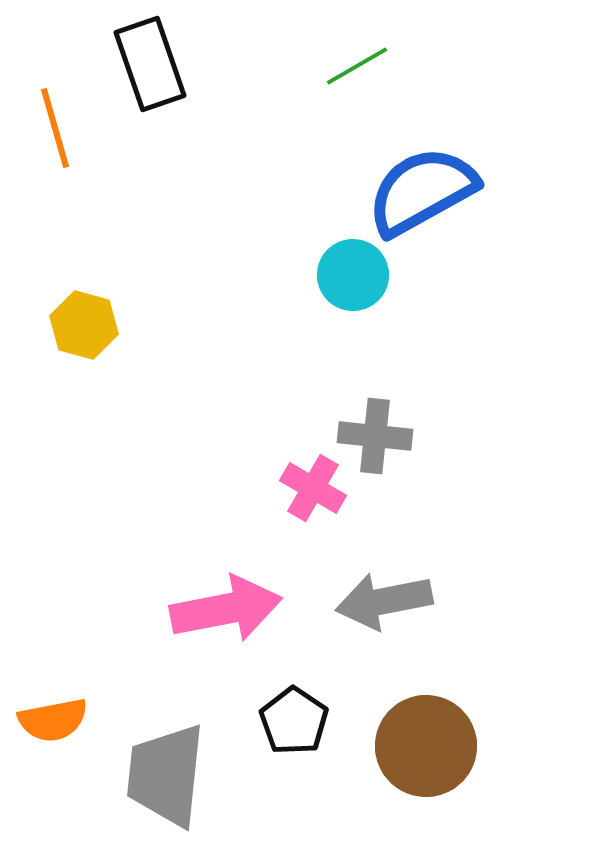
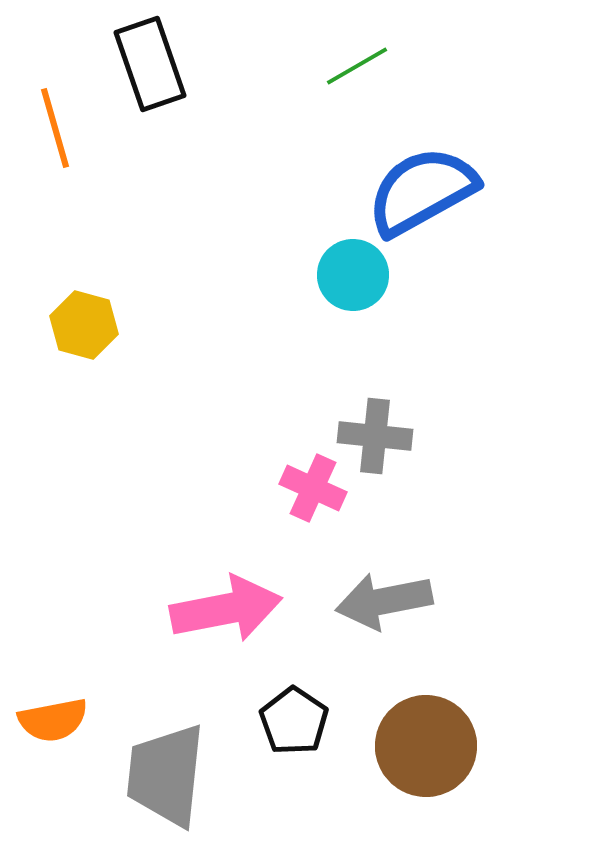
pink cross: rotated 6 degrees counterclockwise
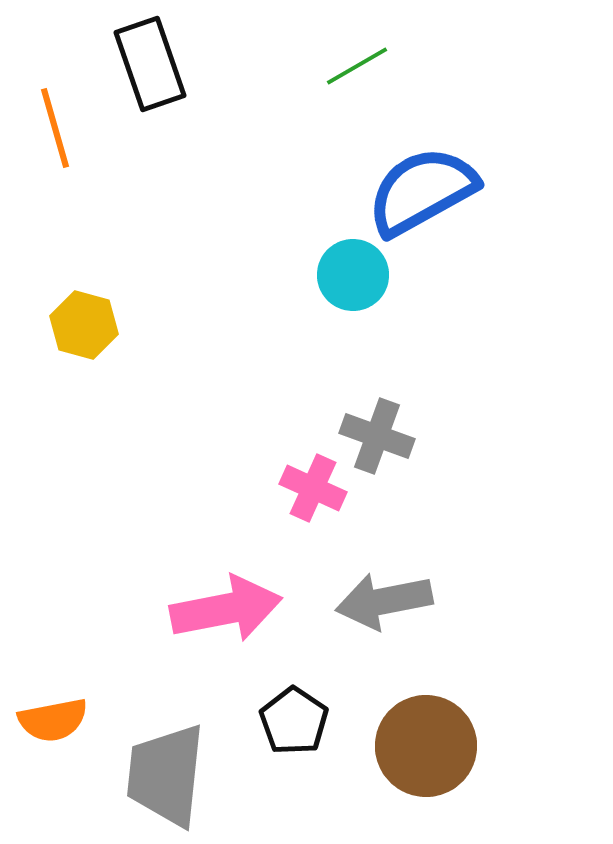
gray cross: moved 2 px right; rotated 14 degrees clockwise
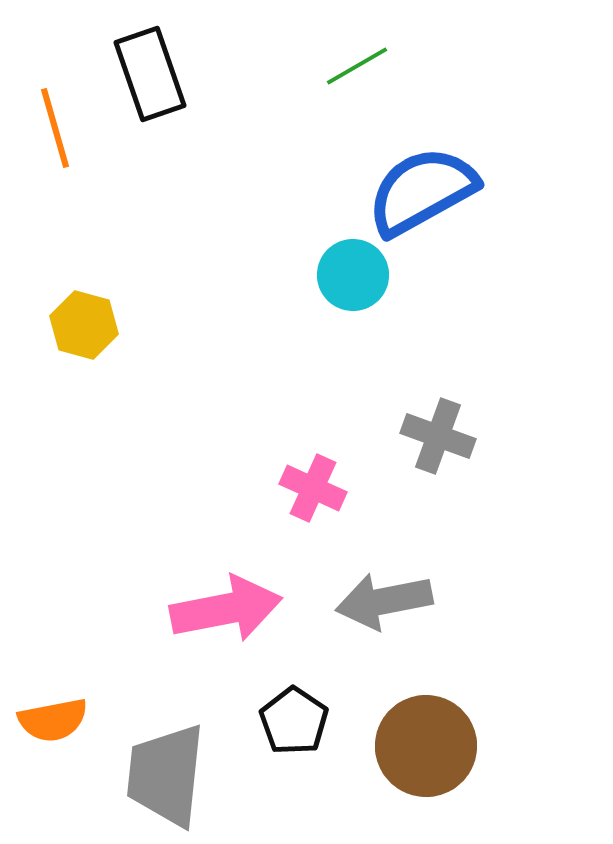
black rectangle: moved 10 px down
gray cross: moved 61 px right
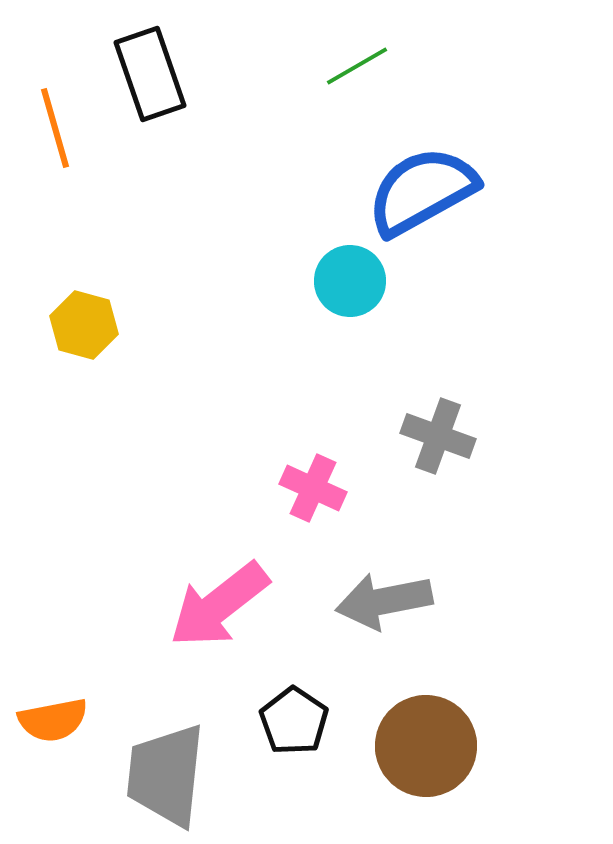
cyan circle: moved 3 px left, 6 px down
pink arrow: moved 7 px left, 4 px up; rotated 153 degrees clockwise
